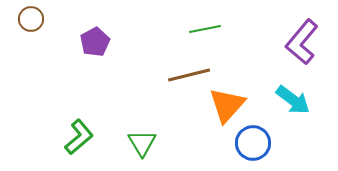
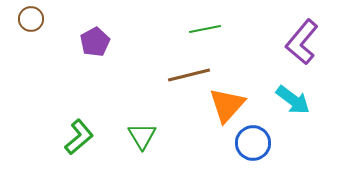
green triangle: moved 7 px up
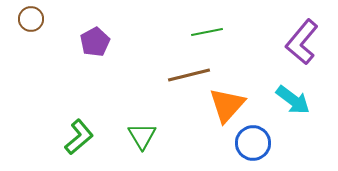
green line: moved 2 px right, 3 px down
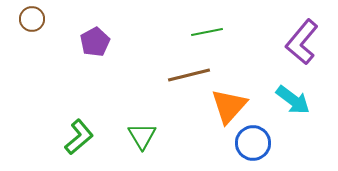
brown circle: moved 1 px right
orange triangle: moved 2 px right, 1 px down
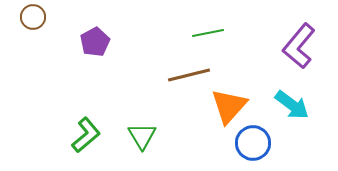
brown circle: moved 1 px right, 2 px up
green line: moved 1 px right, 1 px down
purple L-shape: moved 3 px left, 4 px down
cyan arrow: moved 1 px left, 5 px down
green L-shape: moved 7 px right, 2 px up
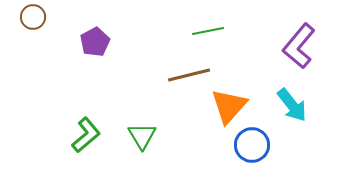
green line: moved 2 px up
cyan arrow: rotated 15 degrees clockwise
blue circle: moved 1 px left, 2 px down
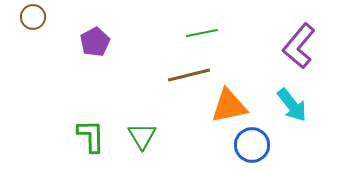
green line: moved 6 px left, 2 px down
orange triangle: rotated 36 degrees clockwise
green L-shape: moved 5 px right, 1 px down; rotated 51 degrees counterclockwise
